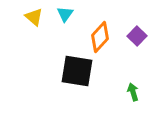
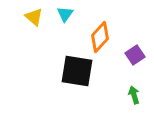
purple square: moved 2 px left, 19 px down; rotated 12 degrees clockwise
green arrow: moved 1 px right, 3 px down
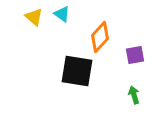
cyan triangle: moved 3 px left; rotated 30 degrees counterclockwise
purple square: rotated 24 degrees clockwise
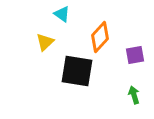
yellow triangle: moved 11 px right, 25 px down; rotated 36 degrees clockwise
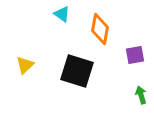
orange diamond: moved 8 px up; rotated 32 degrees counterclockwise
yellow triangle: moved 20 px left, 23 px down
black square: rotated 8 degrees clockwise
green arrow: moved 7 px right
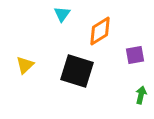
cyan triangle: rotated 30 degrees clockwise
orange diamond: moved 2 px down; rotated 48 degrees clockwise
green arrow: rotated 30 degrees clockwise
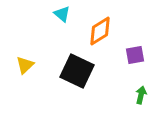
cyan triangle: rotated 24 degrees counterclockwise
black square: rotated 8 degrees clockwise
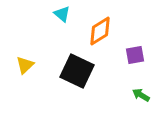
green arrow: rotated 72 degrees counterclockwise
